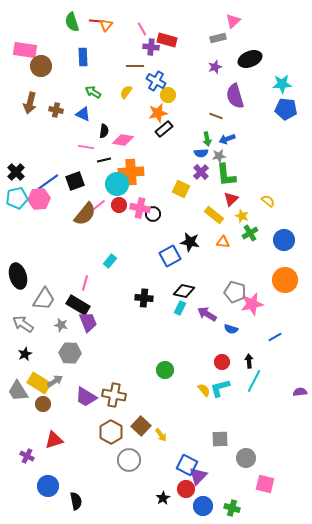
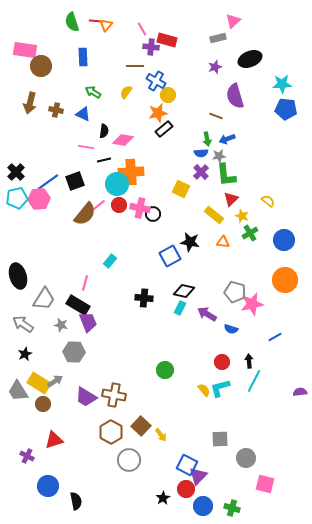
gray hexagon at (70, 353): moved 4 px right, 1 px up
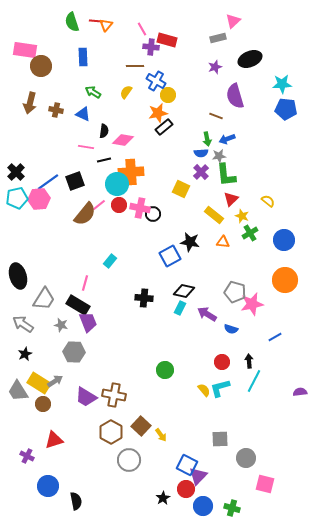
black rectangle at (164, 129): moved 2 px up
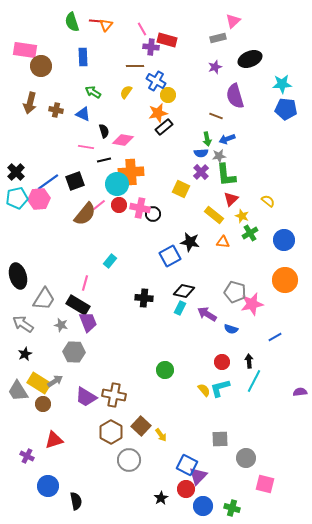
black semicircle at (104, 131): rotated 24 degrees counterclockwise
black star at (163, 498): moved 2 px left
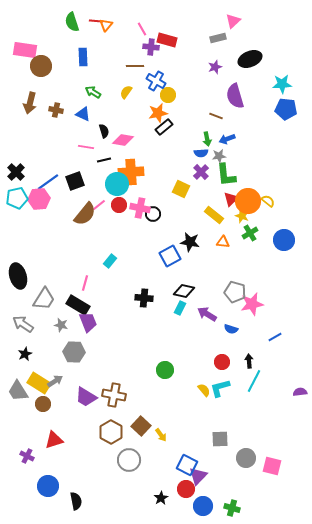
orange circle at (285, 280): moved 37 px left, 79 px up
pink square at (265, 484): moved 7 px right, 18 px up
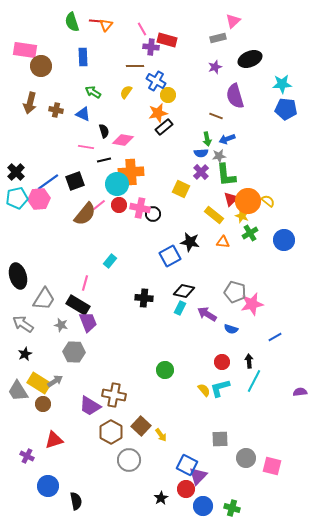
purple trapezoid at (86, 397): moved 4 px right, 9 px down
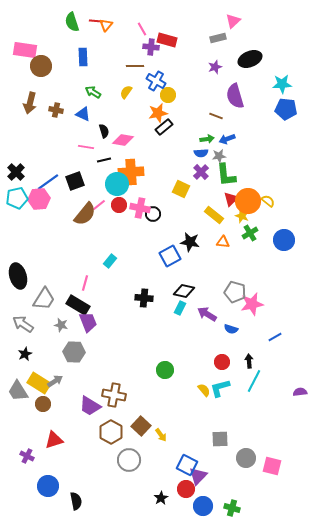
green arrow at (207, 139): rotated 88 degrees counterclockwise
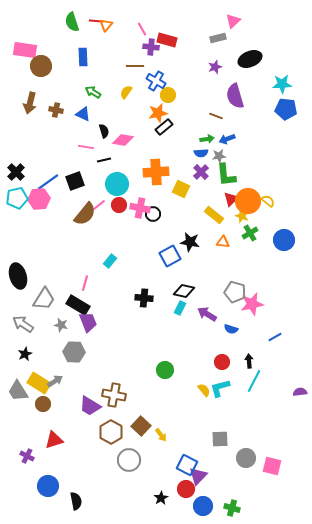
orange cross at (131, 172): moved 25 px right
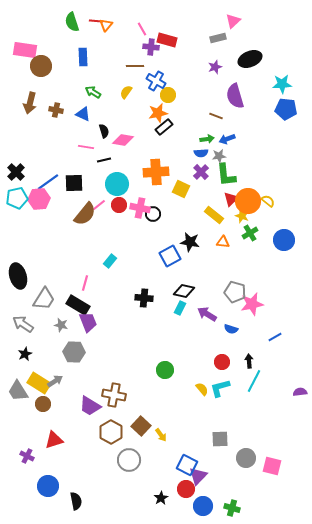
black square at (75, 181): moved 1 px left, 2 px down; rotated 18 degrees clockwise
yellow semicircle at (204, 390): moved 2 px left, 1 px up
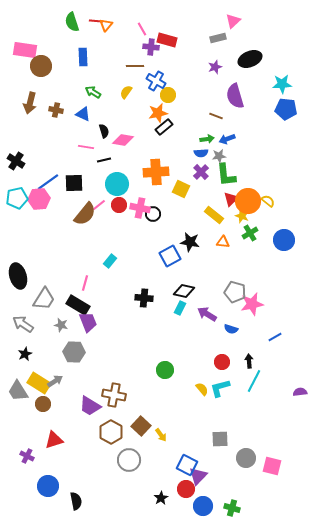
black cross at (16, 172): moved 11 px up; rotated 12 degrees counterclockwise
